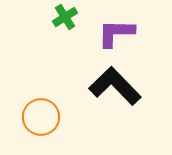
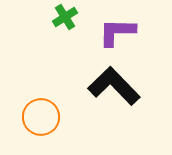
purple L-shape: moved 1 px right, 1 px up
black L-shape: moved 1 px left
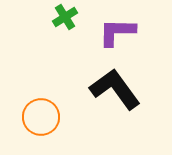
black L-shape: moved 1 px right, 3 px down; rotated 8 degrees clockwise
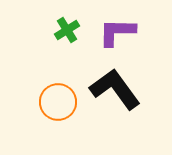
green cross: moved 2 px right, 13 px down
orange circle: moved 17 px right, 15 px up
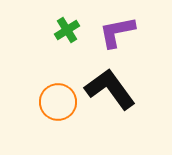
purple L-shape: rotated 12 degrees counterclockwise
black L-shape: moved 5 px left
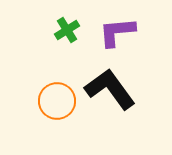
purple L-shape: rotated 6 degrees clockwise
orange circle: moved 1 px left, 1 px up
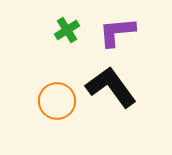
black L-shape: moved 1 px right, 2 px up
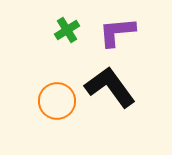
black L-shape: moved 1 px left
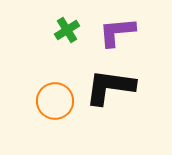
black L-shape: rotated 46 degrees counterclockwise
orange circle: moved 2 px left
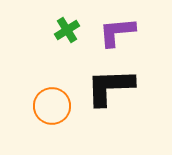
black L-shape: rotated 10 degrees counterclockwise
orange circle: moved 3 px left, 5 px down
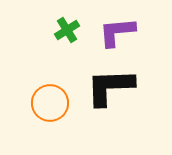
orange circle: moved 2 px left, 3 px up
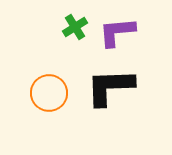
green cross: moved 8 px right, 3 px up
orange circle: moved 1 px left, 10 px up
